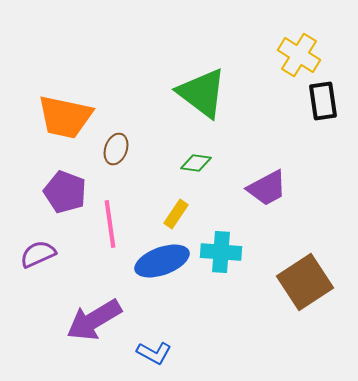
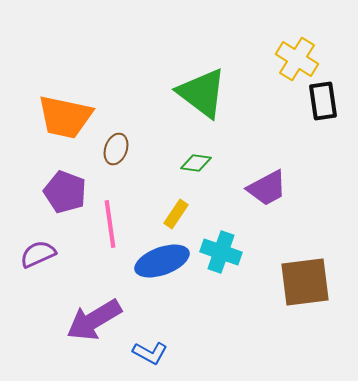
yellow cross: moved 2 px left, 4 px down
cyan cross: rotated 15 degrees clockwise
brown square: rotated 26 degrees clockwise
blue L-shape: moved 4 px left
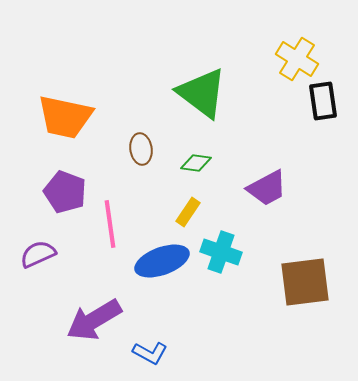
brown ellipse: moved 25 px right; rotated 28 degrees counterclockwise
yellow rectangle: moved 12 px right, 2 px up
